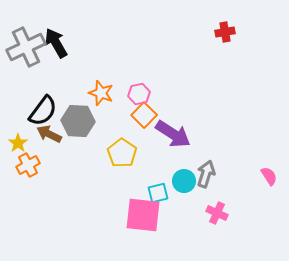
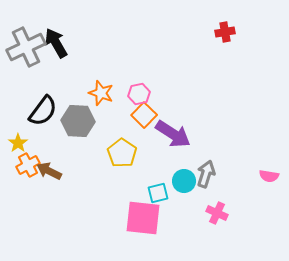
brown arrow: moved 37 px down
pink semicircle: rotated 132 degrees clockwise
pink square: moved 3 px down
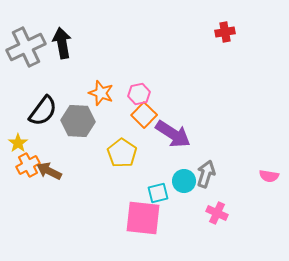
black arrow: moved 6 px right; rotated 20 degrees clockwise
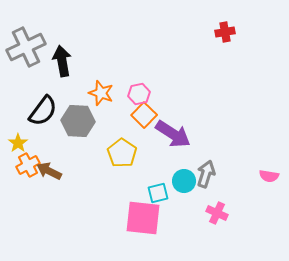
black arrow: moved 18 px down
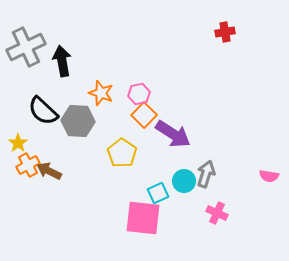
black semicircle: rotated 96 degrees clockwise
cyan square: rotated 10 degrees counterclockwise
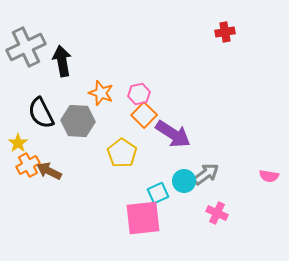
black semicircle: moved 2 px left, 2 px down; rotated 20 degrees clockwise
gray arrow: rotated 36 degrees clockwise
pink square: rotated 12 degrees counterclockwise
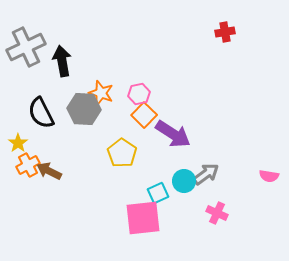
gray hexagon: moved 6 px right, 12 px up
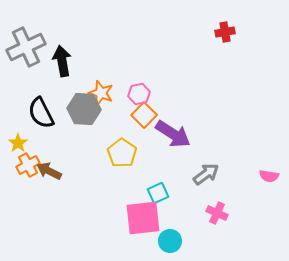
cyan circle: moved 14 px left, 60 px down
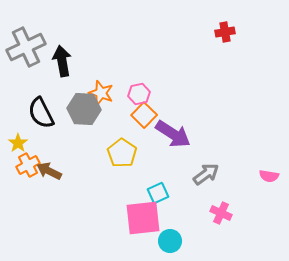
pink cross: moved 4 px right
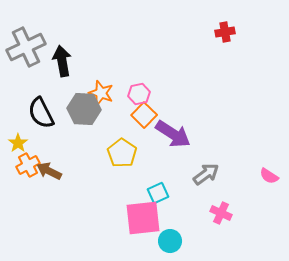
pink semicircle: rotated 24 degrees clockwise
